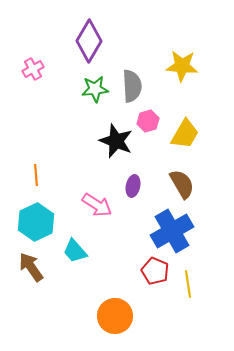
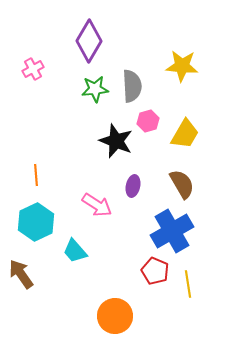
brown arrow: moved 10 px left, 7 px down
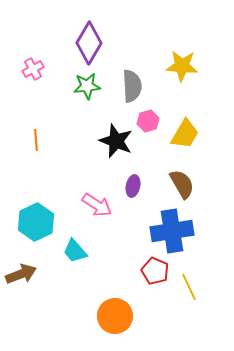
purple diamond: moved 2 px down
green star: moved 8 px left, 3 px up
orange line: moved 35 px up
blue cross: rotated 21 degrees clockwise
brown arrow: rotated 104 degrees clockwise
yellow line: moved 1 px right, 3 px down; rotated 16 degrees counterclockwise
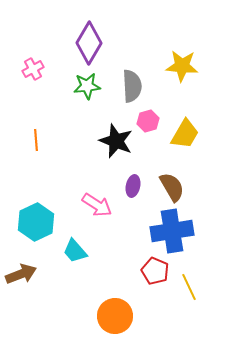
brown semicircle: moved 10 px left, 3 px down
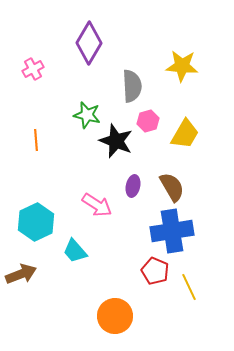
green star: moved 29 px down; rotated 20 degrees clockwise
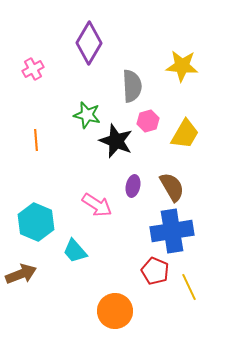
cyan hexagon: rotated 12 degrees counterclockwise
orange circle: moved 5 px up
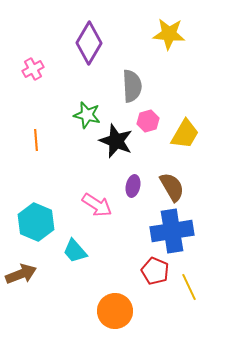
yellow star: moved 13 px left, 32 px up
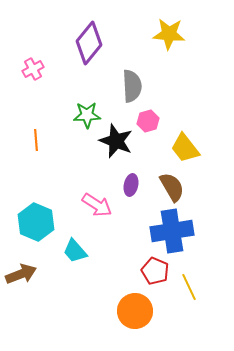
purple diamond: rotated 9 degrees clockwise
green star: rotated 16 degrees counterclockwise
yellow trapezoid: moved 14 px down; rotated 112 degrees clockwise
purple ellipse: moved 2 px left, 1 px up
orange circle: moved 20 px right
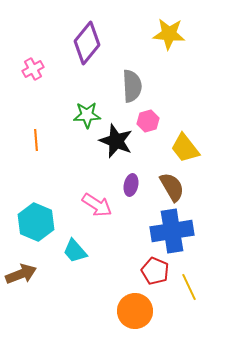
purple diamond: moved 2 px left
